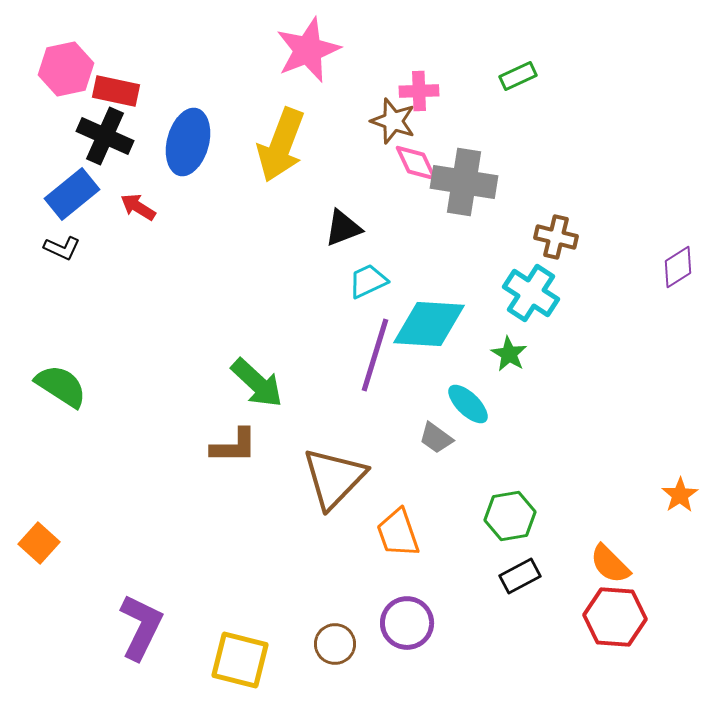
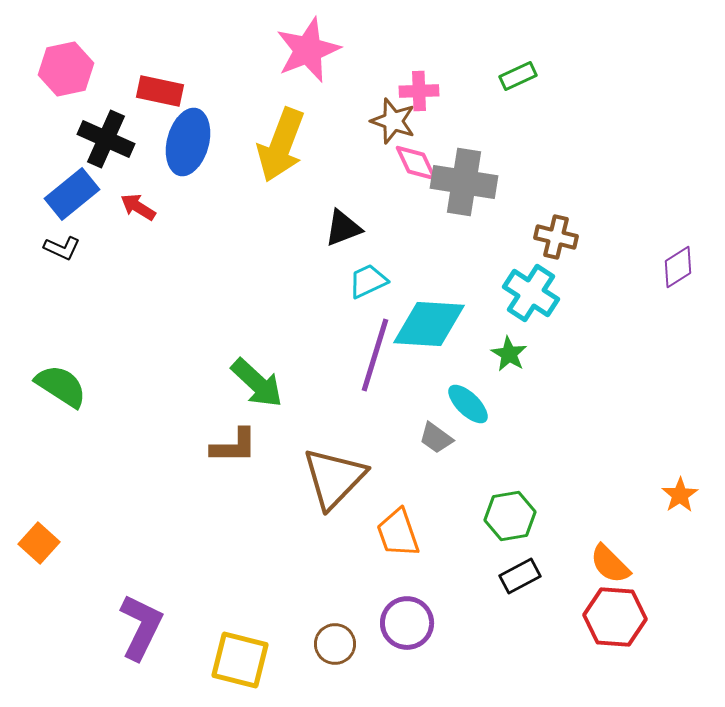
red rectangle: moved 44 px right
black cross: moved 1 px right, 3 px down
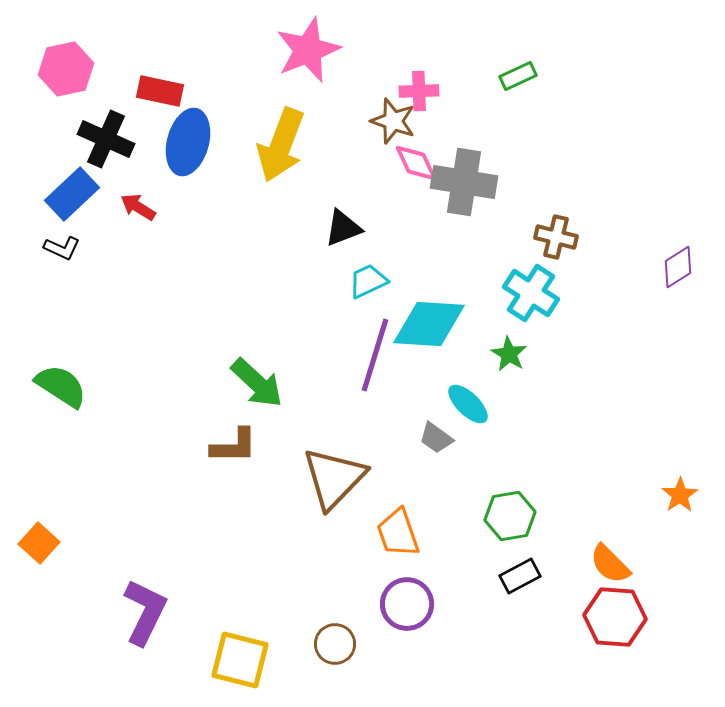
blue rectangle: rotated 4 degrees counterclockwise
purple circle: moved 19 px up
purple L-shape: moved 4 px right, 15 px up
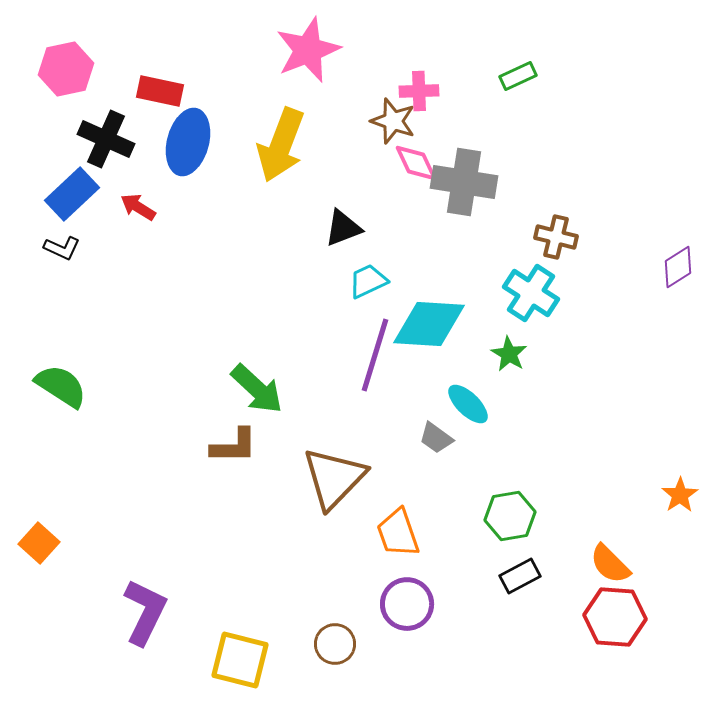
green arrow: moved 6 px down
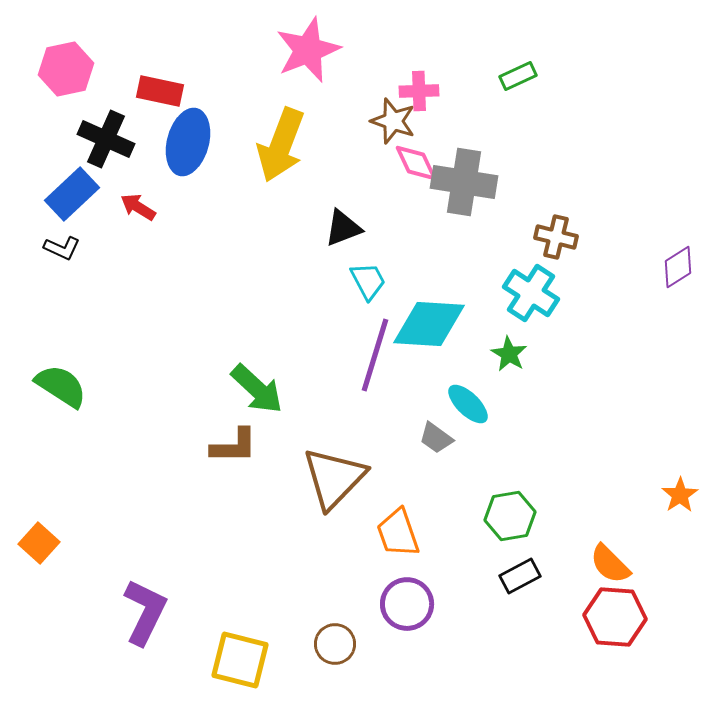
cyan trapezoid: rotated 87 degrees clockwise
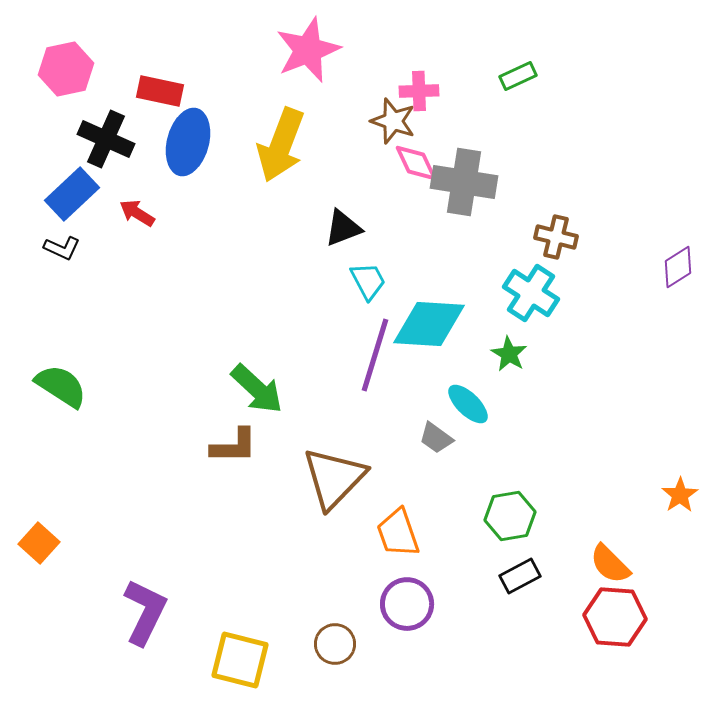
red arrow: moved 1 px left, 6 px down
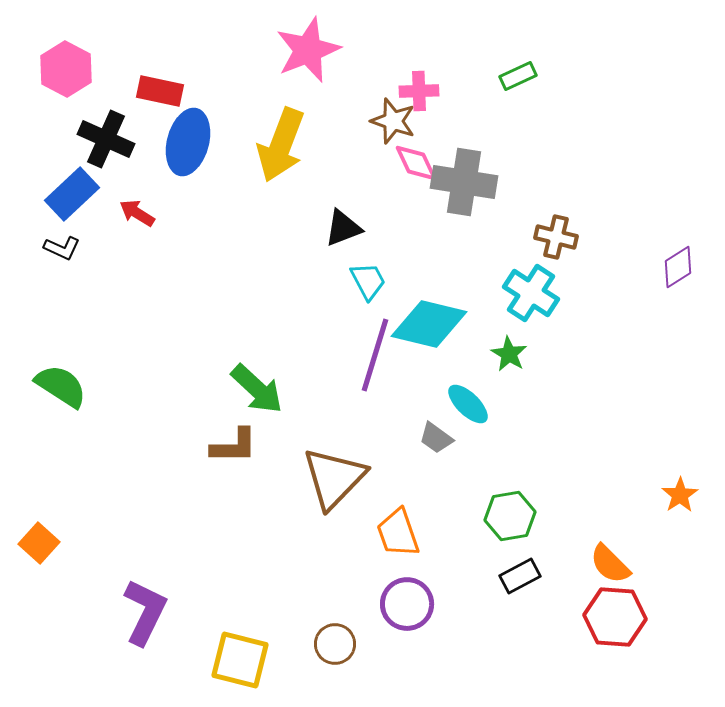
pink hexagon: rotated 20 degrees counterclockwise
cyan diamond: rotated 10 degrees clockwise
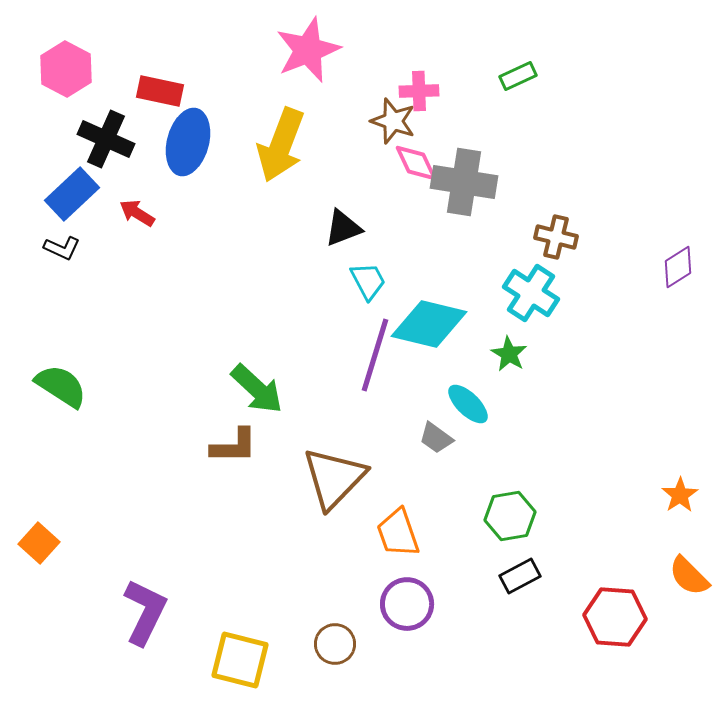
orange semicircle: moved 79 px right, 12 px down
